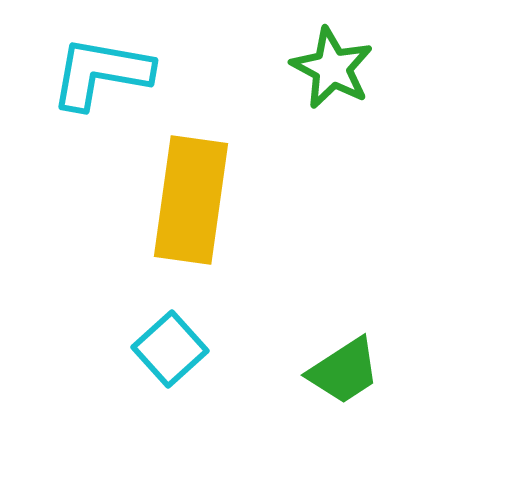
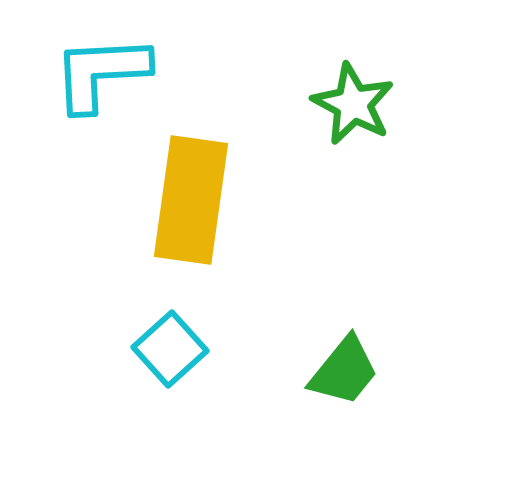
green star: moved 21 px right, 36 px down
cyan L-shape: rotated 13 degrees counterclockwise
green trapezoid: rotated 18 degrees counterclockwise
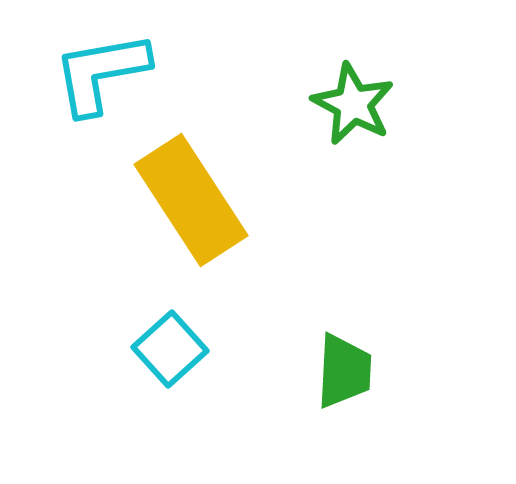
cyan L-shape: rotated 7 degrees counterclockwise
yellow rectangle: rotated 41 degrees counterclockwise
green trapezoid: rotated 36 degrees counterclockwise
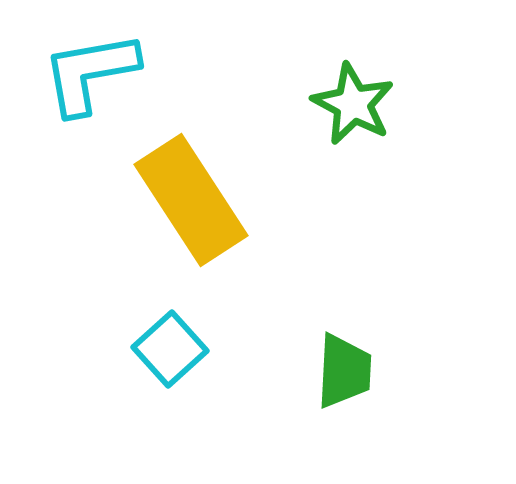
cyan L-shape: moved 11 px left
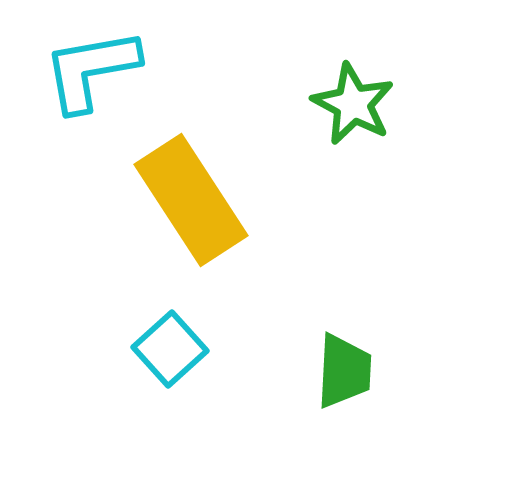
cyan L-shape: moved 1 px right, 3 px up
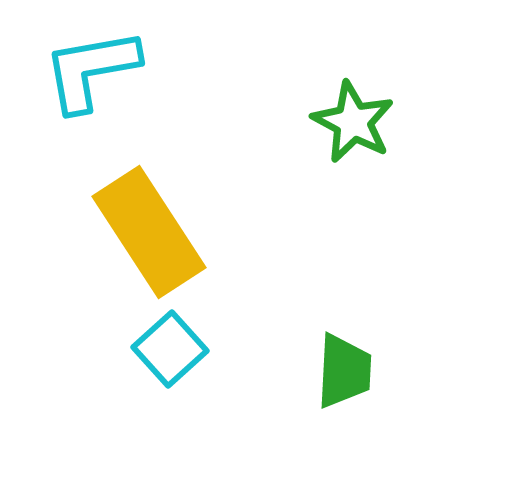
green star: moved 18 px down
yellow rectangle: moved 42 px left, 32 px down
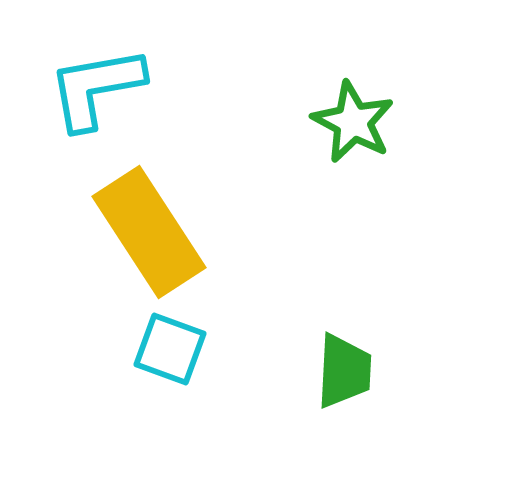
cyan L-shape: moved 5 px right, 18 px down
cyan square: rotated 28 degrees counterclockwise
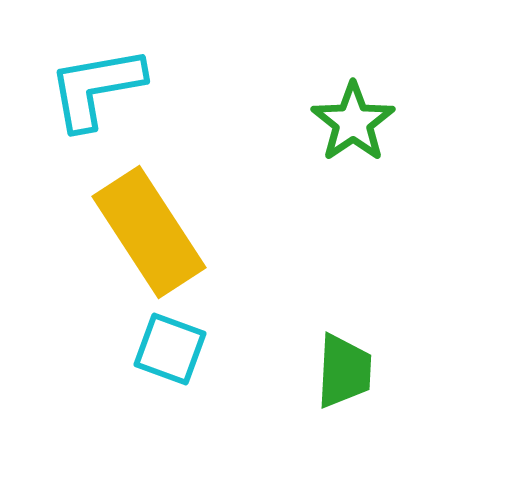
green star: rotated 10 degrees clockwise
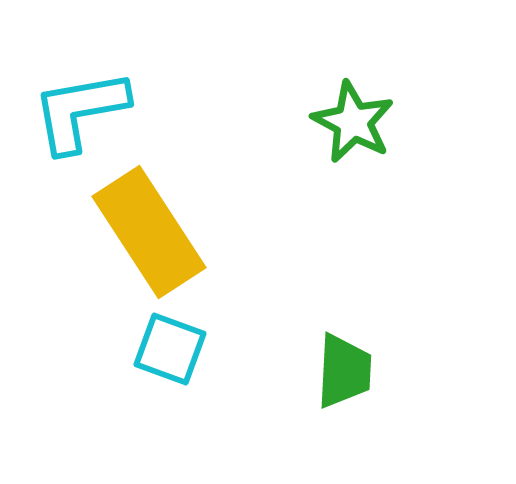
cyan L-shape: moved 16 px left, 23 px down
green star: rotated 10 degrees counterclockwise
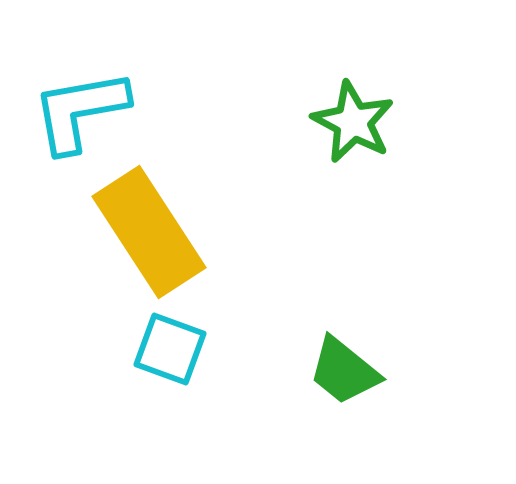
green trapezoid: rotated 126 degrees clockwise
